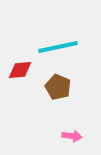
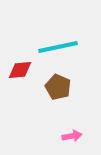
pink arrow: rotated 18 degrees counterclockwise
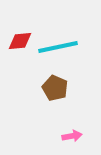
red diamond: moved 29 px up
brown pentagon: moved 3 px left, 1 px down
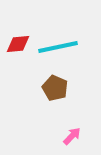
red diamond: moved 2 px left, 3 px down
pink arrow: rotated 36 degrees counterclockwise
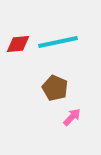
cyan line: moved 5 px up
pink arrow: moved 19 px up
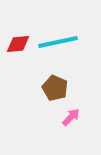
pink arrow: moved 1 px left
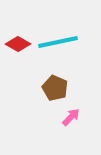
red diamond: rotated 35 degrees clockwise
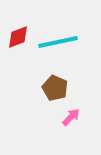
red diamond: moved 7 px up; rotated 50 degrees counterclockwise
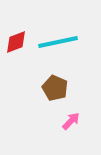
red diamond: moved 2 px left, 5 px down
pink arrow: moved 4 px down
